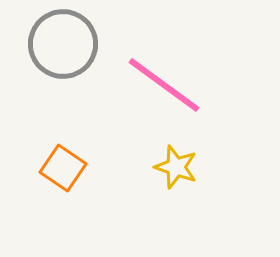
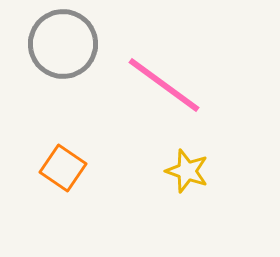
yellow star: moved 11 px right, 4 px down
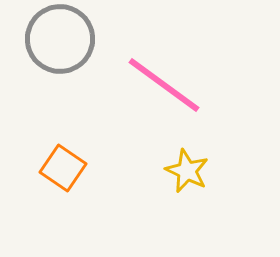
gray circle: moved 3 px left, 5 px up
yellow star: rotated 6 degrees clockwise
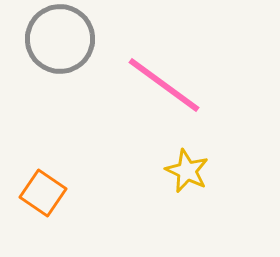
orange square: moved 20 px left, 25 px down
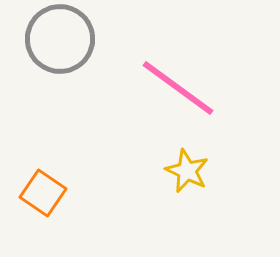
pink line: moved 14 px right, 3 px down
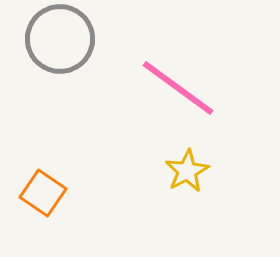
yellow star: rotated 18 degrees clockwise
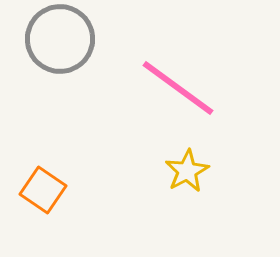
orange square: moved 3 px up
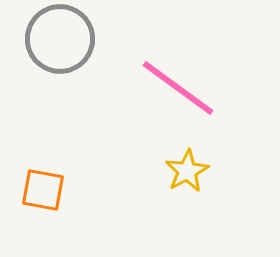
orange square: rotated 24 degrees counterclockwise
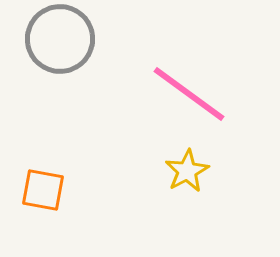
pink line: moved 11 px right, 6 px down
